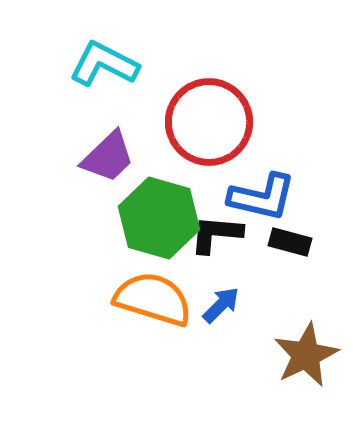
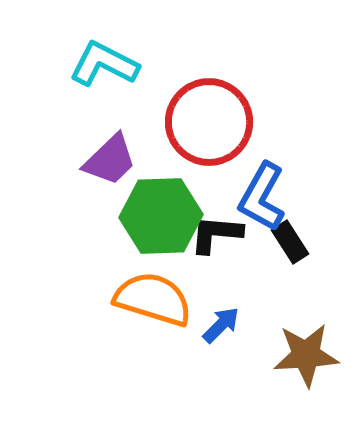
purple trapezoid: moved 2 px right, 3 px down
blue L-shape: rotated 106 degrees clockwise
green hexagon: moved 2 px right, 2 px up; rotated 18 degrees counterclockwise
black rectangle: rotated 42 degrees clockwise
blue arrow: moved 20 px down
brown star: rotated 22 degrees clockwise
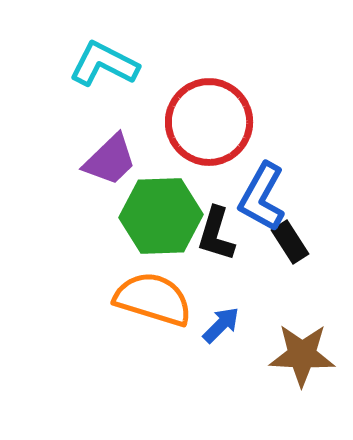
black L-shape: rotated 78 degrees counterclockwise
brown star: moved 4 px left; rotated 6 degrees clockwise
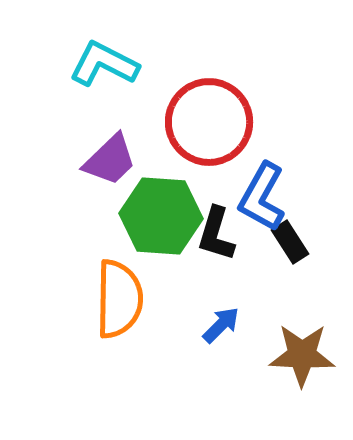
green hexagon: rotated 6 degrees clockwise
orange semicircle: moved 34 px left; rotated 74 degrees clockwise
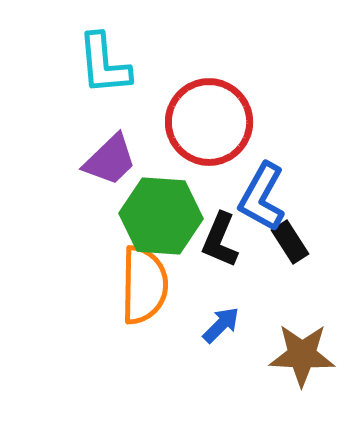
cyan L-shape: rotated 122 degrees counterclockwise
black L-shape: moved 4 px right, 6 px down; rotated 6 degrees clockwise
orange semicircle: moved 25 px right, 14 px up
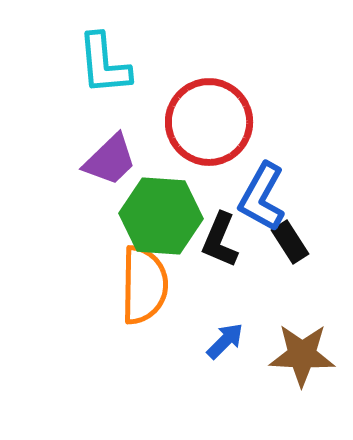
blue arrow: moved 4 px right, 16 px down
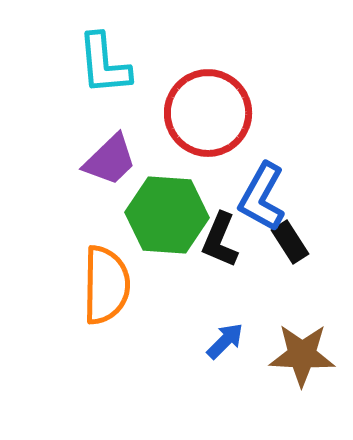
red circle: moved 1 px left, 9 px up
green hexagon: moved 6 px right, 1 px up
orange semicircle: moved 38 px left
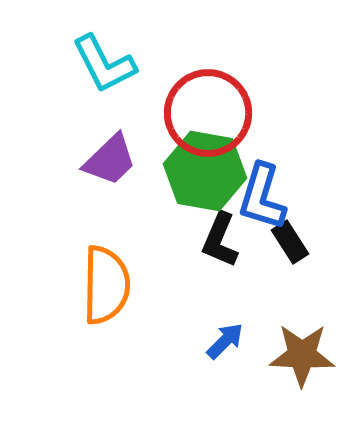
cyan L-shape: rotated 22 degrees counterclockwise
blue L-shape: rotated 12 degrees counterclockwise
green hexagon: moved 38 px right, 44 px up; rotated 6 degrees clockwise
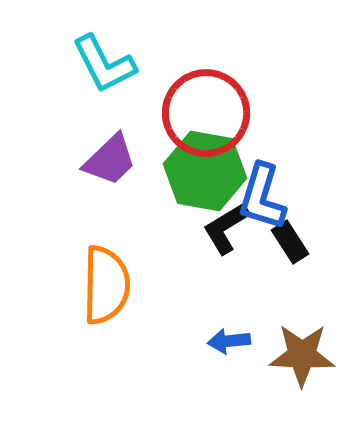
red circle: moved 2 px left
black L-shape: moved 6 px right, 12 px up; rotated 36 degrees clockwise
blue arrow: moved 4 px right; rotated 141 degrees counterclockwise
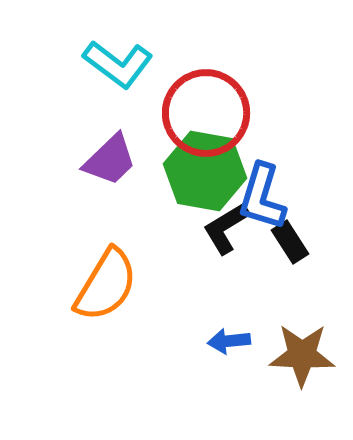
cyan L-shape: moved 14 px right; rotated 26 degrees counterclockwise
orange semicircle: rotated 30 degrees clockwise
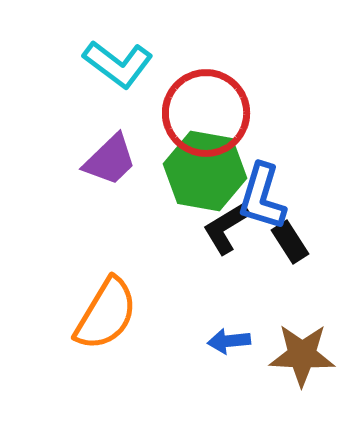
orange semicircle: moved 29 px down
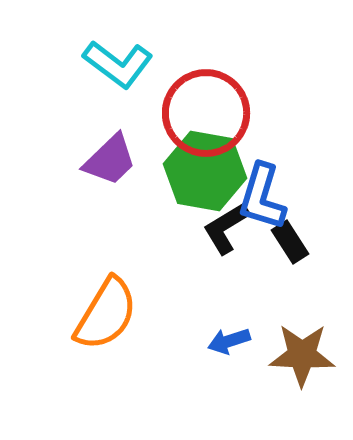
blue arrow: rotated 12 degrees counterclockwise
